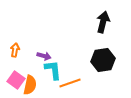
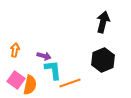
black hexagon: rotated 15 degrees counterclockwise
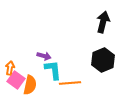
orange arrow: moved 5 px left, 18 px down
orange line: rotated 15 degrees clockwise
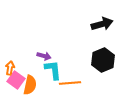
black arrow: moved 1 px left, 2 px down; rotated 60 degrees clockwise
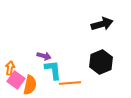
black hexagon: moved 2 px left, 2 px down
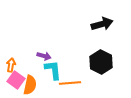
black hexagon: rotated 10 degrees counterclockwise
orange arrow: moved 1 px right, 3 px up
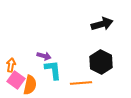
orange line: moved 11 px right
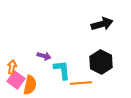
orange arrow: moved 1 px right, 2 px down
cyan L-shape: moved 9 px right
